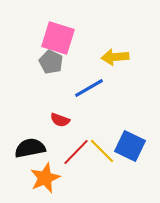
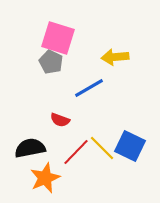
yellow line: moved 3 px up
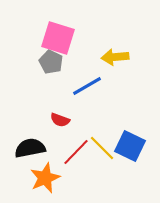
blue line: moved 2 px left, 2 px up
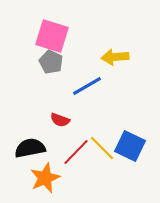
pink square: moved 6 px left, 2 px up
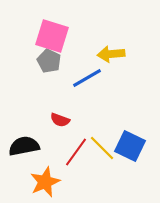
yellow arrow: moved 4 px left, 3 px up
gray pentagon: moved 2 px left, 1 px up
blue line: moved 8 px up
black semicircle: moved 6 px left, 2 px up
red line: rotated 8 degrees counterclockwise
orange star: moved 4 px down
